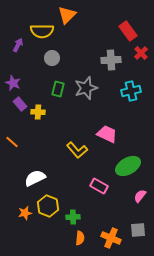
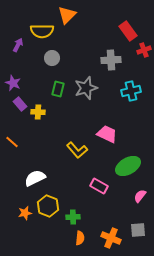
red cross: moved 3 px right, 3 px up; rotated 24 degrees clockwise
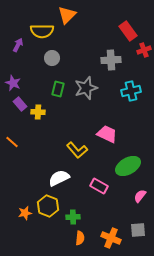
white semicircle: moved 24 px right
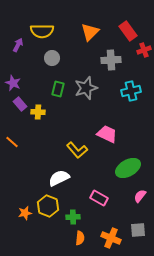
orange triangle: moved 23 px right, 17 px down
green ellipse: moved 2 px down
pink rectangle: moved 12 px down
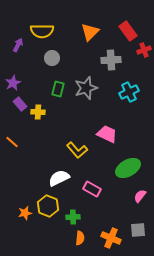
purple star: rotated 21 degrees clockwise
cyan cross: moved 2 px left, 1 px down; rotated 12 degrees counterclockwise
pink rectangle: moved 7 px left, 9 px up
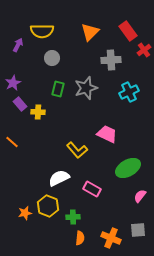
red cross: rotated 16 degrees counterclockwise
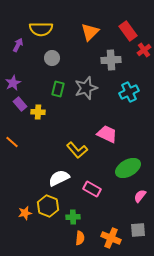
yellow semicircle: moved 1 px left, 2 px up
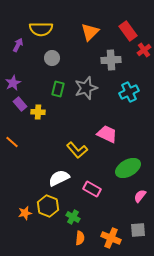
green cross: rotated 32 degrees clockwise
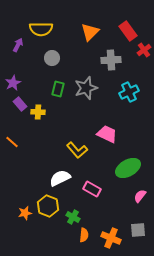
white semicircle: moved 1 px right
orange semicircle: moved 4 px right, 3 px up
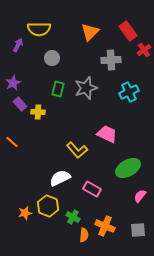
yellow semicircle: moved 2 px left
orange cross: moved 6 px left, 12 px up
